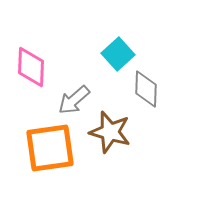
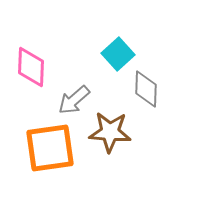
brown star: rotated 12 degrees counterclockwise
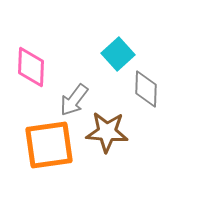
gray arrow: rotated 12 degrees counterclockwise
brown star: moved 3 px left
orange square: moved 1 px left, 3 px up
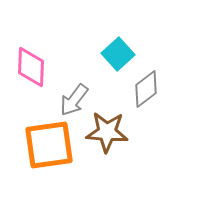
gray diamond: rotated 51 degrees clockwise
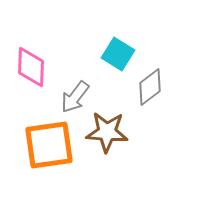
cyan square: rotated 16 degrees counterclockwise
gray diamond: moved 4 px right, 2 px up
gray arrow: moved 1 px right, 3 px up
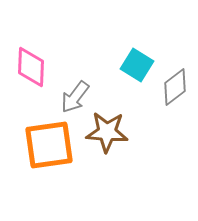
cyan square: moved 19 px right, 11 px down
gray diamond: moved 25 px right
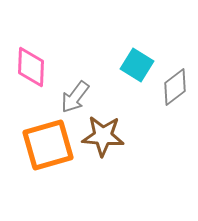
brown star: moved 4 px left, 4 px down
orange square: moved 1 px left; rotated 8 degrees counterclockwise
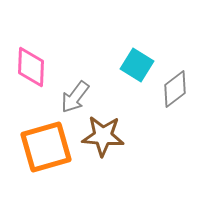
gray diamond: moved 2 px down
orange square: moved 2 px left, 2 px down
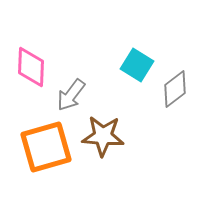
gray arrow: moved 4 px left, 2 px up
